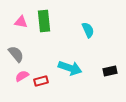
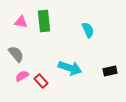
red rectangle: rotated 64 degrees clockwise
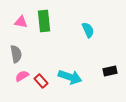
gray semicircle: rotated 30 degrees clockwise
cyan arrow: moved 9 px down
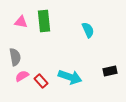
gray semicircle: moved 1 px left, 3 px down
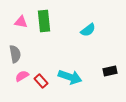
cyan semicircle: rotated 77 degrees clockwise
gray semicircle: moved 3 px up
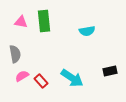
cyan semicircle: moved 1 px left, 1 px down; rotated 28 degrees clockwise
cyan arrow: moved 2 px right, 1 px down; rotated 15 degrees clockwise
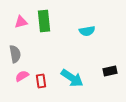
pink triangle: rotated 24 degrees counterclockwise
red rectangle: rotated 32 degrees clockwise
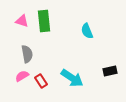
pink triangle: moved 1 px right, 1 px up; rotated 32 degrees clockwise
cyan semicircle: rotated 77 degrees clockwise
gray semicircle: moved 12 px right
red rectangle: rotated 24 degrees counterclockwise
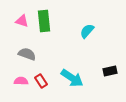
cyan semicircle: rotated 63 degrees clockwise
gray semicircle: rotated 60 degrees counterclockwise
pink semicircle: moved 1 px left, 5 px down; rotated 32 degrees clockwise
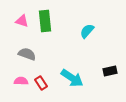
green rectangle: moved 1 px right
red rectangle: moved 2 px down
